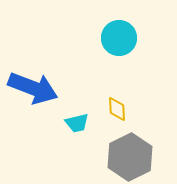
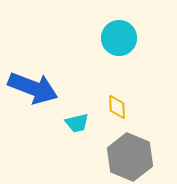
yellow diamond: moved 2 px up
gray hexagon: rotated 12 degrees counterclockwise
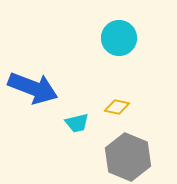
yellow diamond: rotated 75 degrees counterclockwise
gray hexagon: moved 2 px left
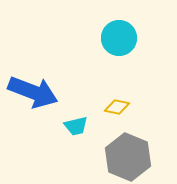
blue arrow: moved 4 px down
cyan trapezoid: moved 1 px left, 3 px down
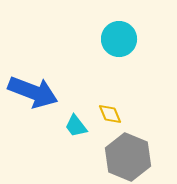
cyan circle: moved 1 px down
yellow diamond: moved 7 px left, 7 px down; rotated 55 degrees clockwise
cyan trapezoid: rotated 65 degrees clockwise
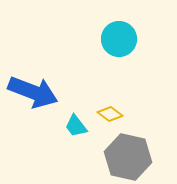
yellow diamond: rotated 30 degrees counterclockwise
gray hexagon: rotated 9 degrees counterclockwise
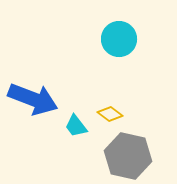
blue arrow: moved 7 px down
gray hexagon: moved 1 px up
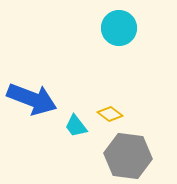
cyan circle: moved 11 px up
blue arrow: moved 1 px left
gray hexagon: rotated 6 degrees counterclockwise
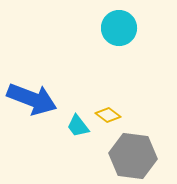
yellow diamond: moved 2 px left, 1 px down
cyan trapezoid: moved 2 px right
gray hexagon: moved 5 px right
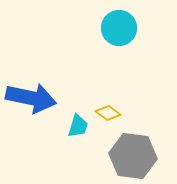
blue arrow: moved 1 px left, 1 px up; rotated 9 degrees counterclockwise
yellow diamond: moved 2 px up
cyan trapezoid: rotated 125 degrees counterclockwise
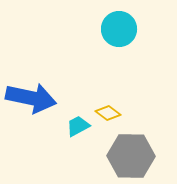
cyan circle: moved 1 px down
cyan trapezoid: rotated 135 degrees counterclockwise
gray hexagon: moved 2 px left; rotated 6 degrees counterclockwise
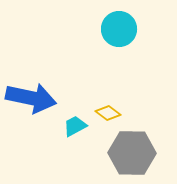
cyan trapezoid: moved 3 px left
gray hexagon: moved 1 px right, 3 px up
